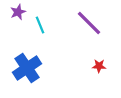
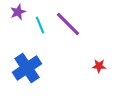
purple line: moved 21 px left, 1 px down
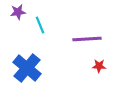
purple star: rotated 14 degrees clockwise
purple line: moved 19 px right, 15 px down; rotated 48 degrees counterclockwise
blue cross: rotated 16 degrees counterclockwise
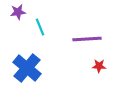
cyan line: moved 2 px down
